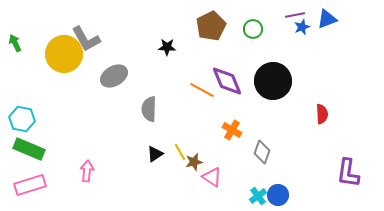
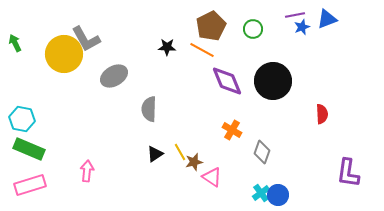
orange line: moved 40 px up
cyan cross: moved 3 px right, 3 px up
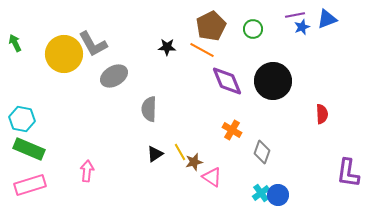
gray L-shape: moved 7 px right, 5 px down
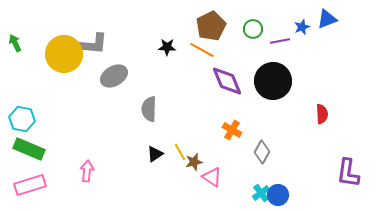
purple line: moved 15 px left, 26 px down
gray L-shape: rotated 56 degrees counterclockwise
gray diamond: rotated 10 degrees clockwise
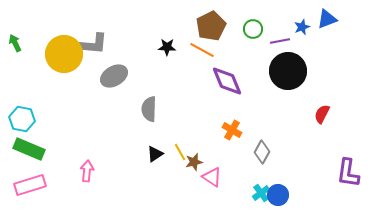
black circle: moved 15 px right, 10 px up
red semicircle: rotated 150 degrees counterclockwise
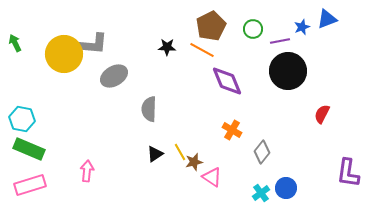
gray diamond: rotated 10 degrees clockwise
blue circle: moved 8 px right, 7 px up
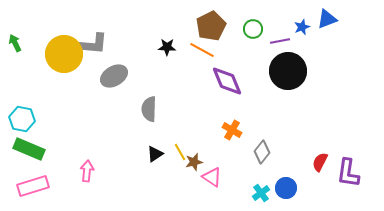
red semicircle: moved 2 px left, 48 px down
pink rectangle: moved 3 px right, 1 px down
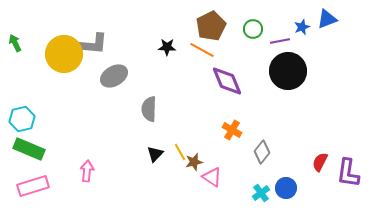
cyan hexagon: rotated 25 degrees counterclockwise
black triangle: rotated 12 degrees counterclockwise
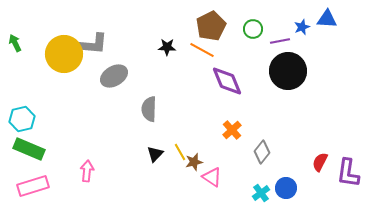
blue triangle: rotated 25 degrees clockwise
orange cross: rotated 18 degrees clockwise
